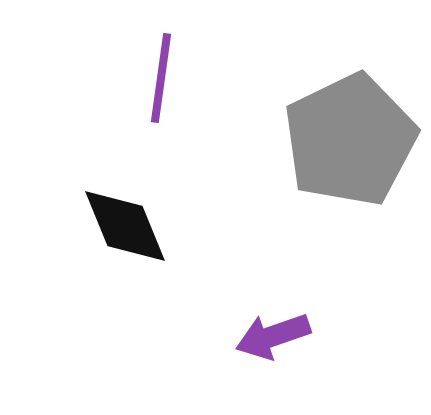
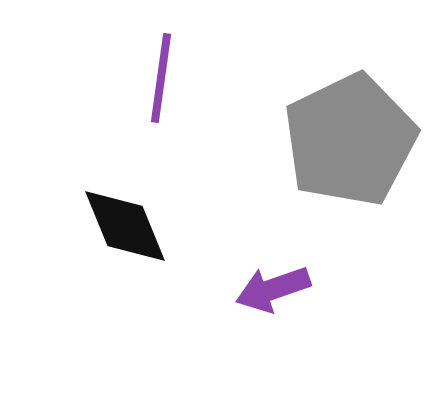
purple arrow: moved 47 px up
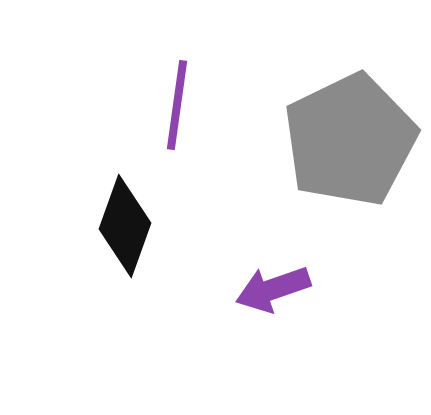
purple line: moved 16 px right, 27 px down
black diamond: rotated 42 degrees clockwise
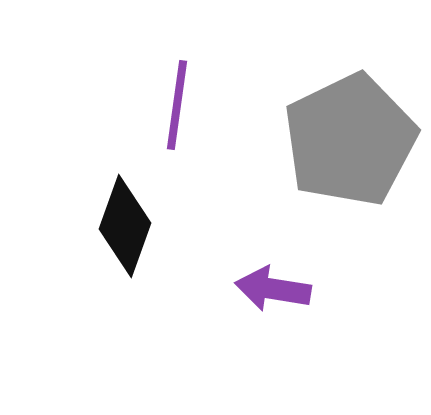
purple arrow: rotated 28 degrees clockwise
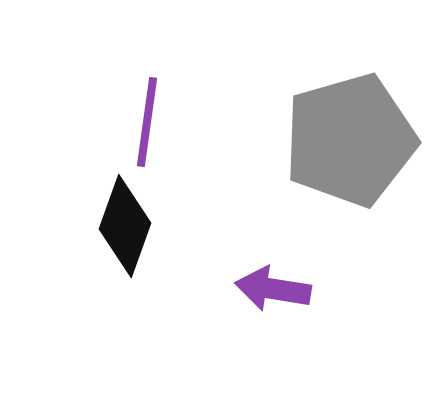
purple line: moved 30 px left, 17 px down
gray pentagon: rotated 10 degrees clockwise
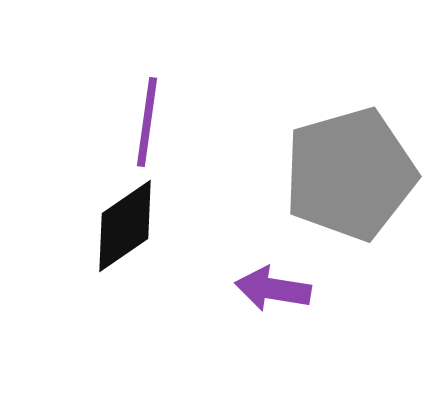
gray pentagon: moved 34 px down
black diamond: rotated 36 degrees clockwise
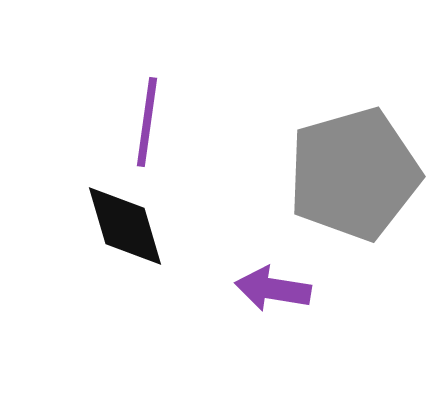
gray pentagon: moved 4 px right
black diamond: rotated 72 degrees counterclockwise
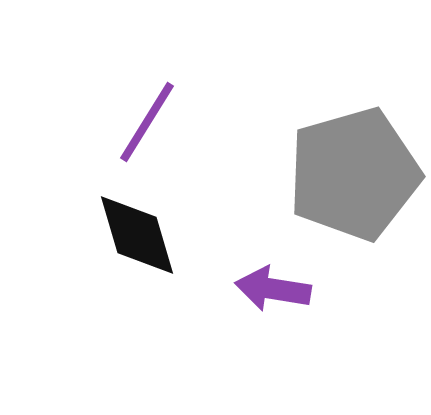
purple line: rotated 24 degrees clockwise
black diamond: moved 12 px right, 9 px down
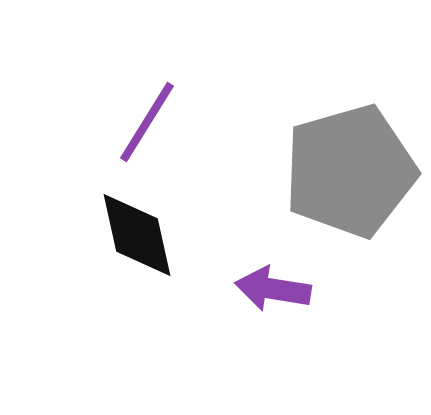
gray pentagon: moved 4 px left, 3 px up
black diamond: rotated 4 degrees clockwise
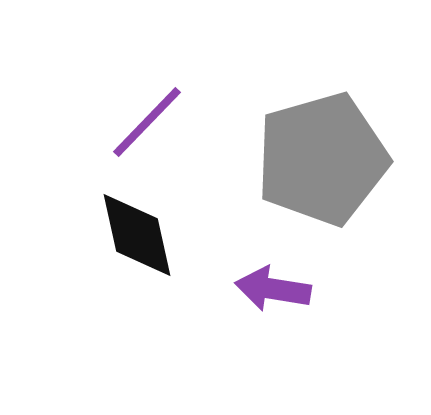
purple line: rotated 12 degrees clockwise
gray pentagon: moved 28 px left, 12 px up
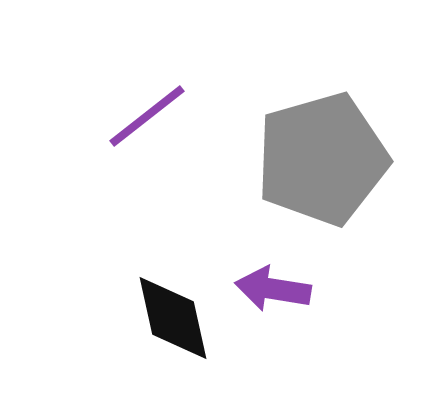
purple line: moved 6 px up; rotated 8 degrees clockwise
black diamond: moved 36 px right, 83 px down
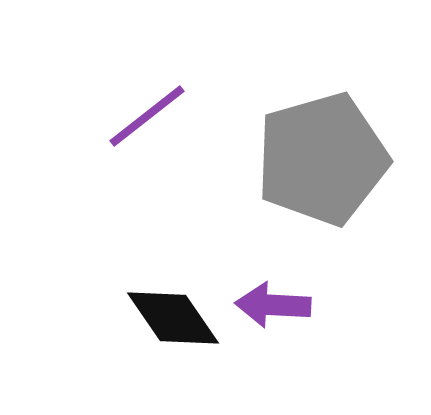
purple arrow: moved 16 px down; rotated 6 degrees counterclockwise
black diamond: rotated 22 degrees counterclockwise
